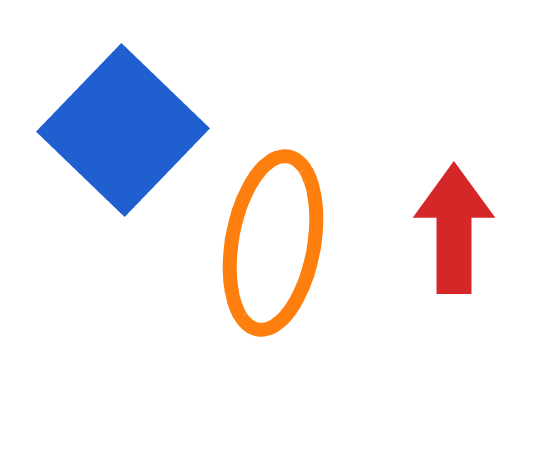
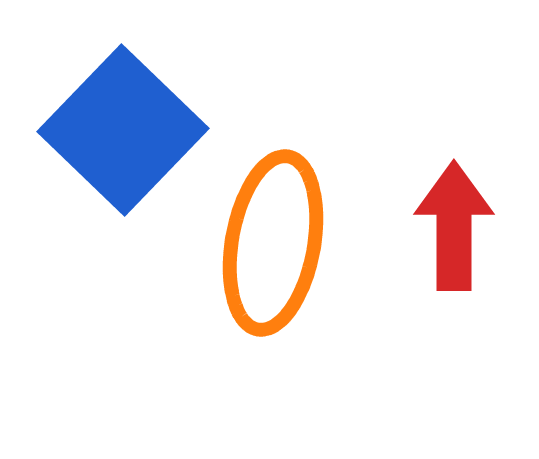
red arrow: moved 3 px up
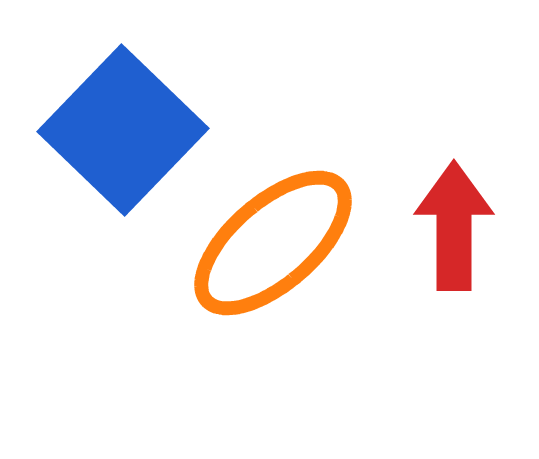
orange ellipse: rotated 39 degrees clockwise
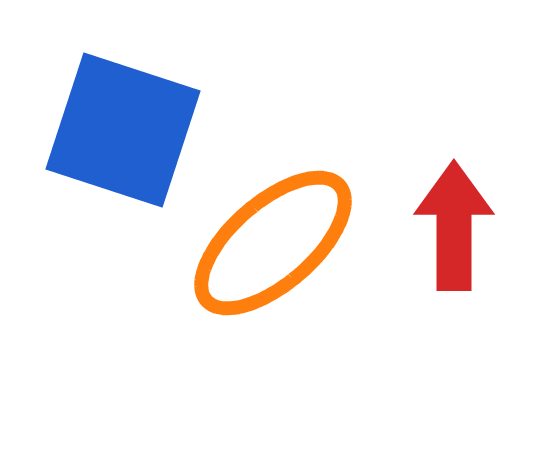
blue square: rotated 26 degrees counterclockwise
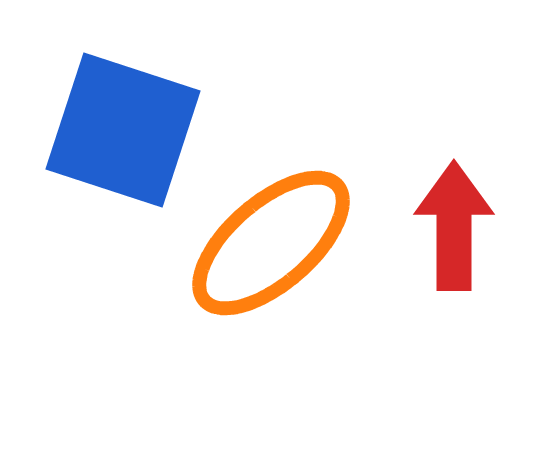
orange ellipse: moved 2 px left
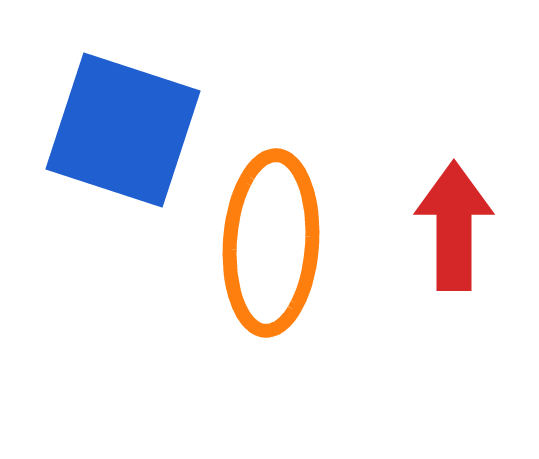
orange ellipse: rotated 45 degrees counterclockwise
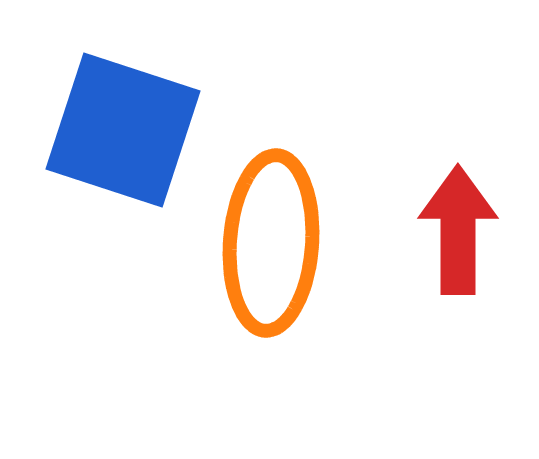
red arrow: moved 4 px right, 4 px down
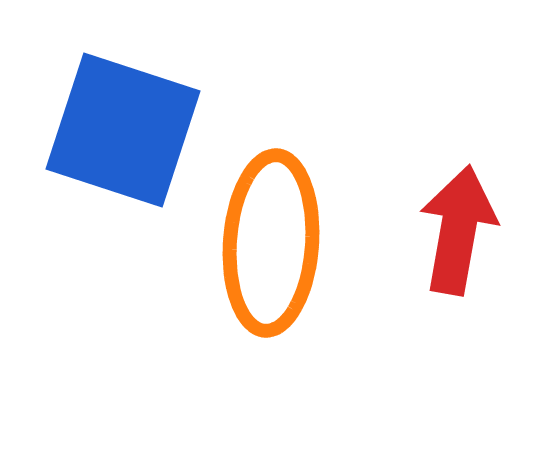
red arrow: rotated 10 degrees clockwise
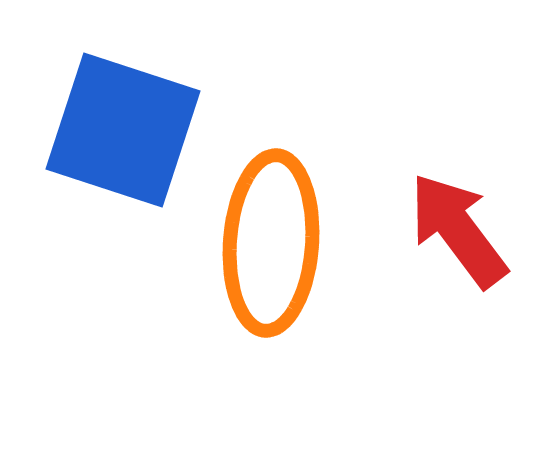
red arrow: rotated 47 degrees counterclockwise
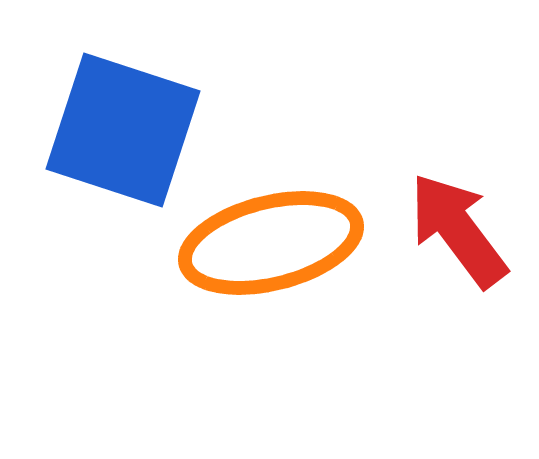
orange ellipse: rotated 72 degrees clockwise
